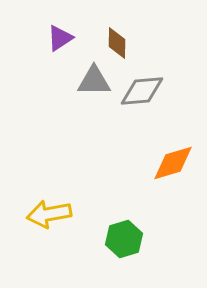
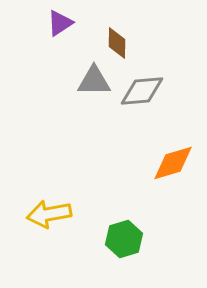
purple triangle: moved 15 px up
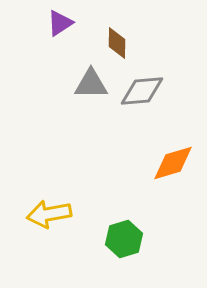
gray triangle: moved 3 px left, 3 px down
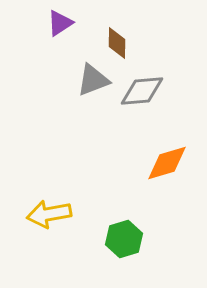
gray triangle: moved 2 px right, 4 px up; rotated 21 degrees counterclockwise
orange diamond: moved 6 px left
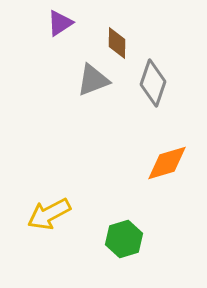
gray diamond: moved 11 px right, 8 px up; rotated 66 degrees counterclockwise
yellow arrow: rotated 18 degrees counterclockwise
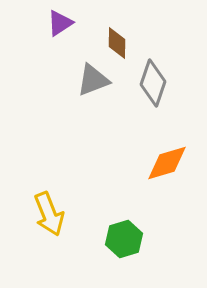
yellow arrow: rotated 84 degrees counterclockwise
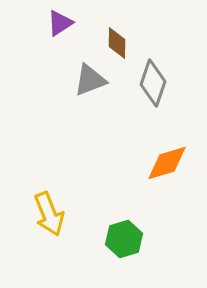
gray triangle: moved 3 px left
